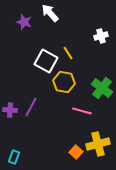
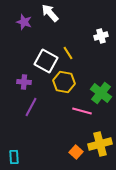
green cross: moved 1 px left, 5 px down
purple cross: moved 14 px right, 28 px up
yellow cross: moved 2 px right
cyan rectangle: rotated 24 degrees counterclockwise
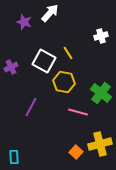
white arrow: rotated 84 degrees clockwise
white square: moved 2 px left
purple cross: moved 13 px left, 15 px up; rotated 32 degrees counterclockwise
pink line: moved 4 px left, 1 px down
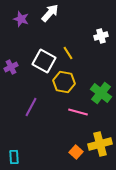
purple star: moved 3 px left, 3 px up
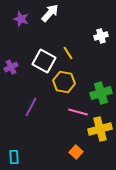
green cross: rotated 35 degrees clockwise
yellow cross: moved 15 px up
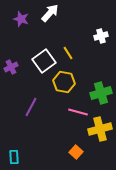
white square: rotated 25 degrees clockwise
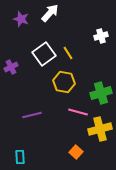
white square: moved 7 px up
purple line: moved 1 px right, 8 px down; rotated 48 degrees clockwise
cyan rectangle: moved 6 px right
